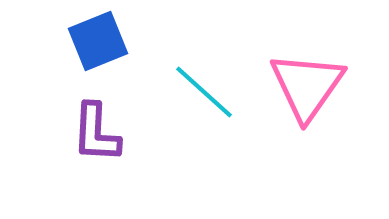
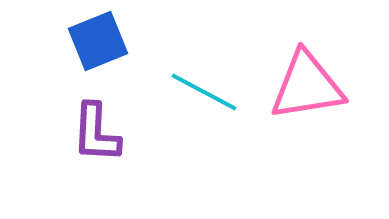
pink triangle: rotated 46 degrees clockwise
cyan line: rotated 14 degrees counterclockwise
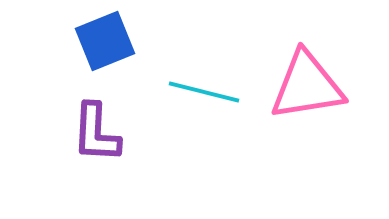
blue square: moved 7 px right
cyan line: rotated 14 degrees counterclockwise
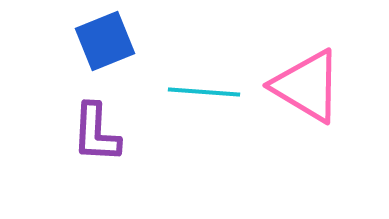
pink triangle: rotated 40 degrees clockwise
cyan line: rotated 10 degrees counterclockwise
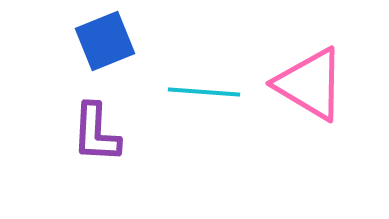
pink triangle: moved 3 px right, 2 px up
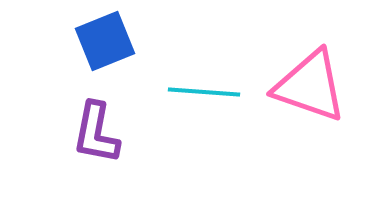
pink triangle: moved 2 px down; rotated 12 degrees counterclockwise
purple L-shape: rotated 8 degrees clockwise
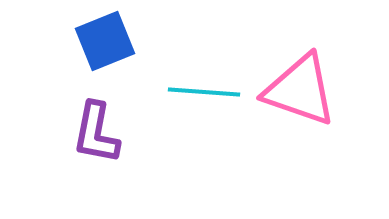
pink triangle: moved 10 px left, 4 px down
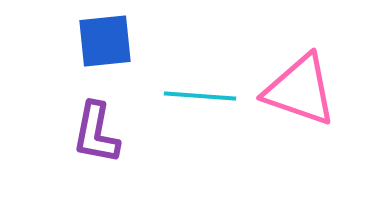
blue square: rotated 16 degrees clockwise
cyan line: moved 4 px left, 4 px down
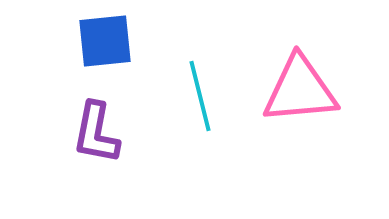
pink triangle: rotated 24 degrees counterclockwise
cyan line: rotated 72 degrees clockwise
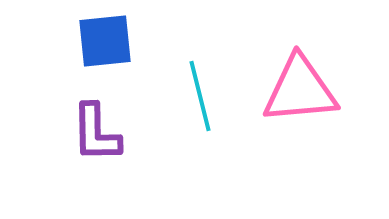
purple L-shape: rotated 12 degrees counterclockwise
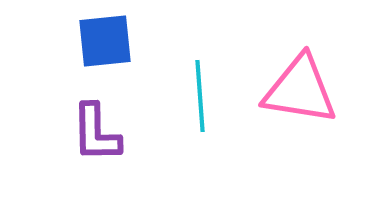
pink triangle: rotated 14 degrees clockwise
cyan line: rotated 10 degrees clockwise
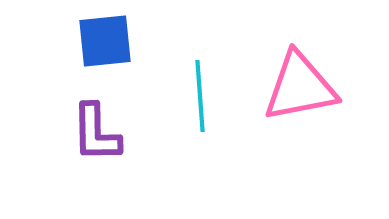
pink triangle: moved 3 px up; rotated 20 degrees counterclockwise
